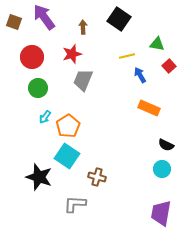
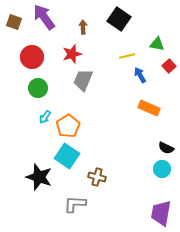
black semicircle: moved 3 px down
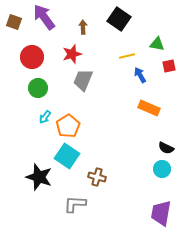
red square: rotated 32 degrees clockwise
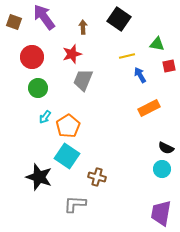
orange rectangle: rotated 50 degrees counterclockwise
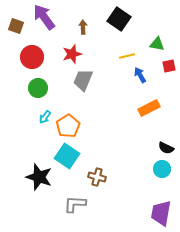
brown square: moved 2 px right, 4 px down
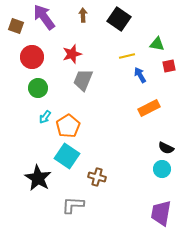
brown arrow: moved 12 px up
black star: moved 1 px left, 1 px down; rotated 12 degrees clockwise
gray L-shape: moved 2 px left, 1 px down
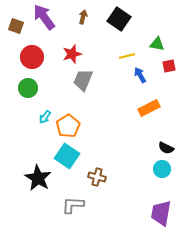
brown arrow: moved 2 px down; rotated 16 degrees clockwise
green circle: moved 10 px left
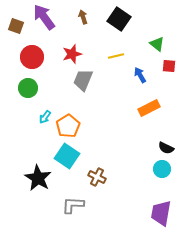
brown arrow: rotated 32 degrees counterclockwise
green triangle: rotated 28 degrees clockwise
yellow line: moved 11 px left
red square: rotated 16 degrees clockwise
brown cross: rotated 12 degrees clockwise
